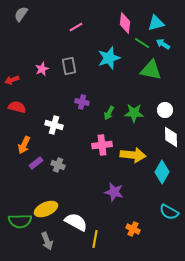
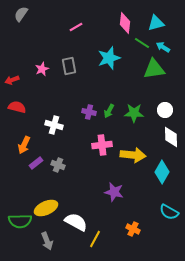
cyan arrow: moved 3 px down
green triangle: moved 3 px right, 1 px up; rotated 20 degrees counterclockwise
purple cross: moved 7 px right, 10 px down
green arrow: moved 2 px up
yellow ellipse: moved 1 px up
yellow line: rotated 18 degrees clockwise
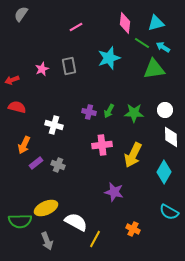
yellow arrow: rotated 110 degrees clockwise
cyan diamond: moved 2 px right
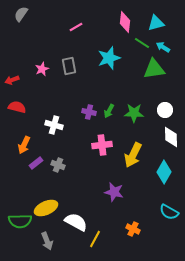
pink diamond: moved 1 px up
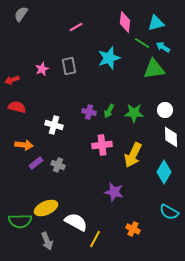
orange arrow: rotated 108 degrees counterclockwise
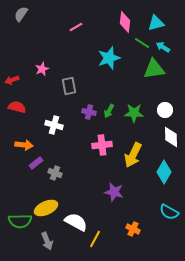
gray rectangle: moved 20 px down
gray cross: moved 3 px left, 8 px down
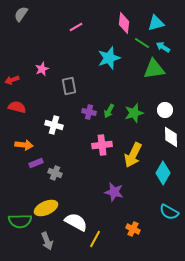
pink diamond: moved 1 px left, 1 px down
green star: rotated 18 degrees counterclockwise
purple rectangle: rotated 16 degrees clockwise
cyan diamond: moved 1 px left, 1 px down
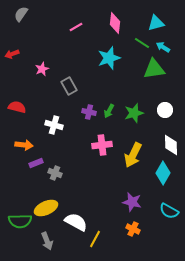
pink diamond: moved 9 px left
red arrow: moved 26 px up
gray rectangle: rotated 18 degrees counterclockwise
white diamond: moved 8 px down
purple star: moved 18 px right, 10 px down
cyan semicircle: moved 1 px up
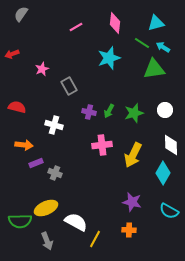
orange cross: moved 4 px left, 1 px down; rotated 24 degrees counterclockwise
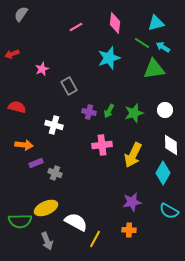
purple star: rotated 24 degrees counterclockwise
